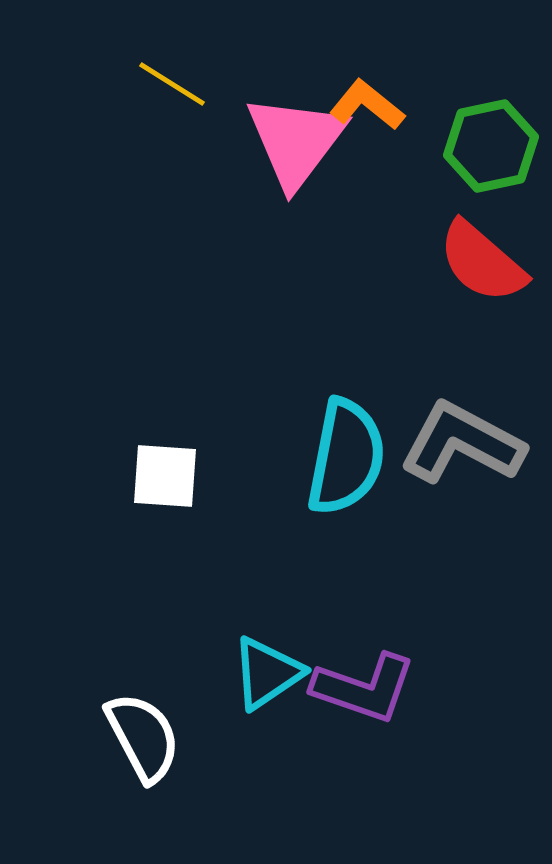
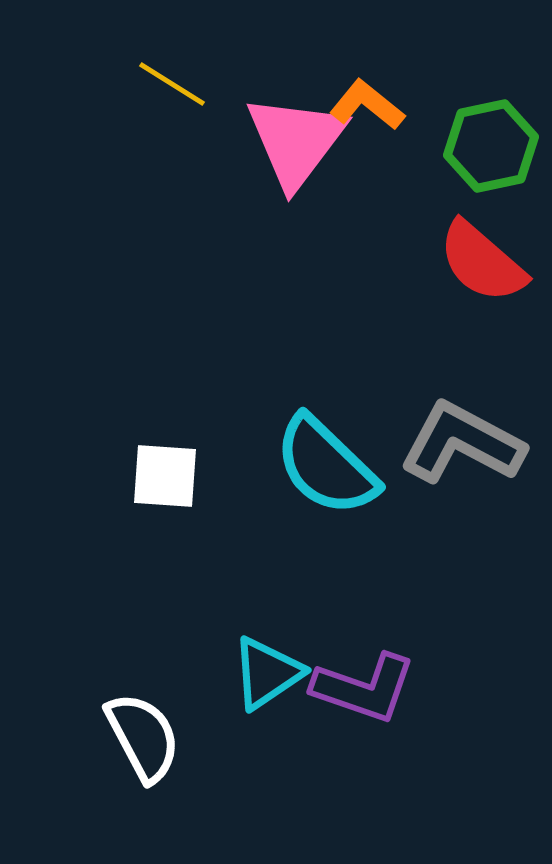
cyan semicircle: moved 20 px left, 9 px down; rotated 123 degrees clockwise
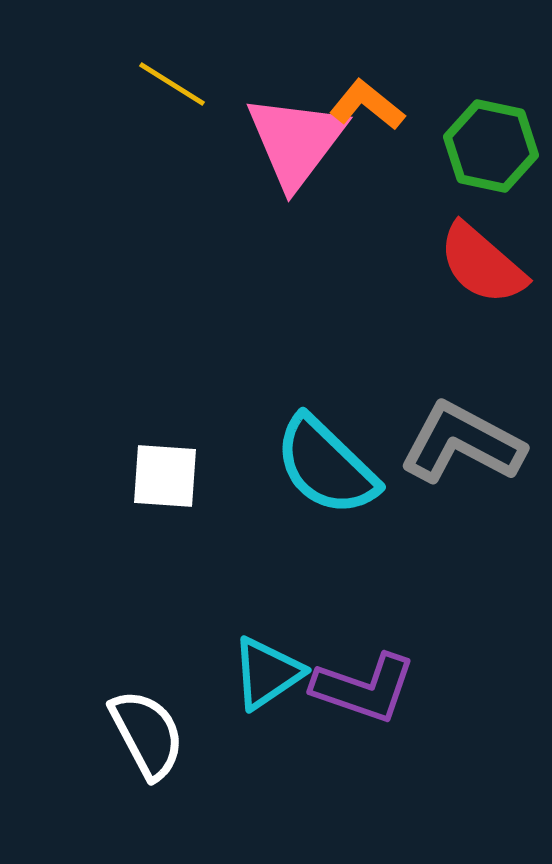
green hexagon: rotated 24 degrees clockwise
red semicircle: moved 2 px down
white semicircle: moved 4 px right, 3 px up
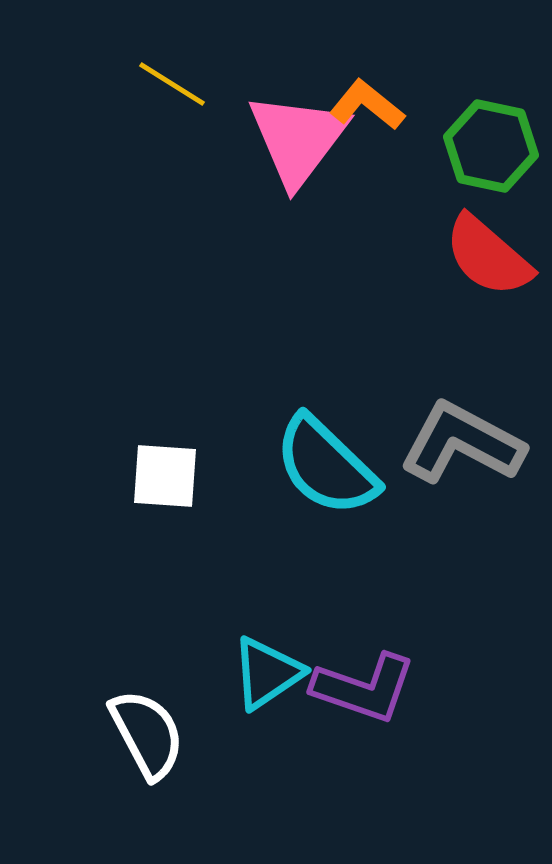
pink triangle: moved 2 px right, 2 px up
red semicircle: moved 6 px right, 8 px up
